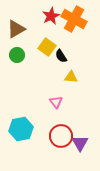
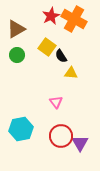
yellow triangle: moved 4 px up
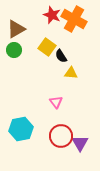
red star: moved 1 px right, 1 px up; rotated 24 degrees counterclockwise
green circle: moved 3 px left, 5 px up
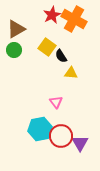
red star: rotated 24 degrees clockwise
cyan hexagon: moved 19 px right
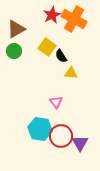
green circle: moved 1 px down
cyan hexagon: rotated 20 degrees clockwise
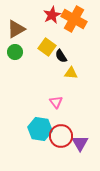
green circle: moved 1 px right, 1 px down
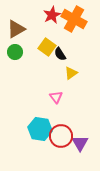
black semicircle: moved 1 px left, 2 px up
yellow triangle: rotated 40 degrees counterclockwise
pink triangle: moved 5 px up
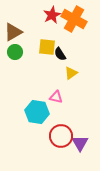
brown triangle: moved 3 px left, 3 px down
yellow square: rotated 30 degrees counterclockwise
pink triangle: rotated 40 degrees counterclockwise
cyan hexagon: moved 3 px left, 17 px up
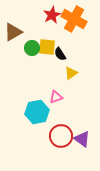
green circle: moved 17 px right, 4 px up
pink triangle: rotated 32 degrees counterclockwise
cyan hexagon: rotated 20 degrees counterclockwise
purple triangle: moved 2 px right, 4 px up; rotated 24 degrees counterclockwise
